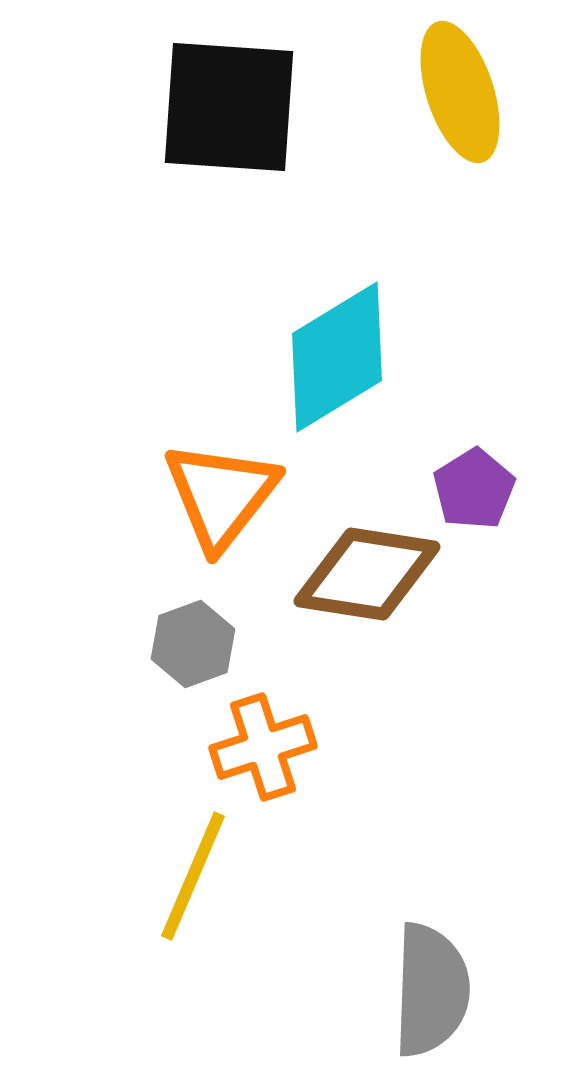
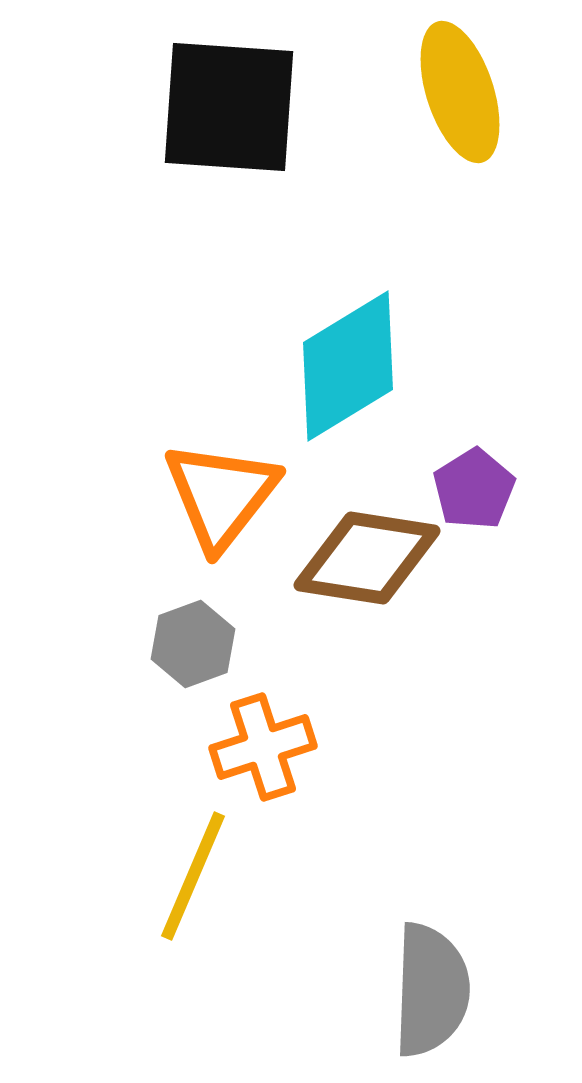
cyan diamond: moved 11 px right, 9 px down
brown diamond: moved 16 px up
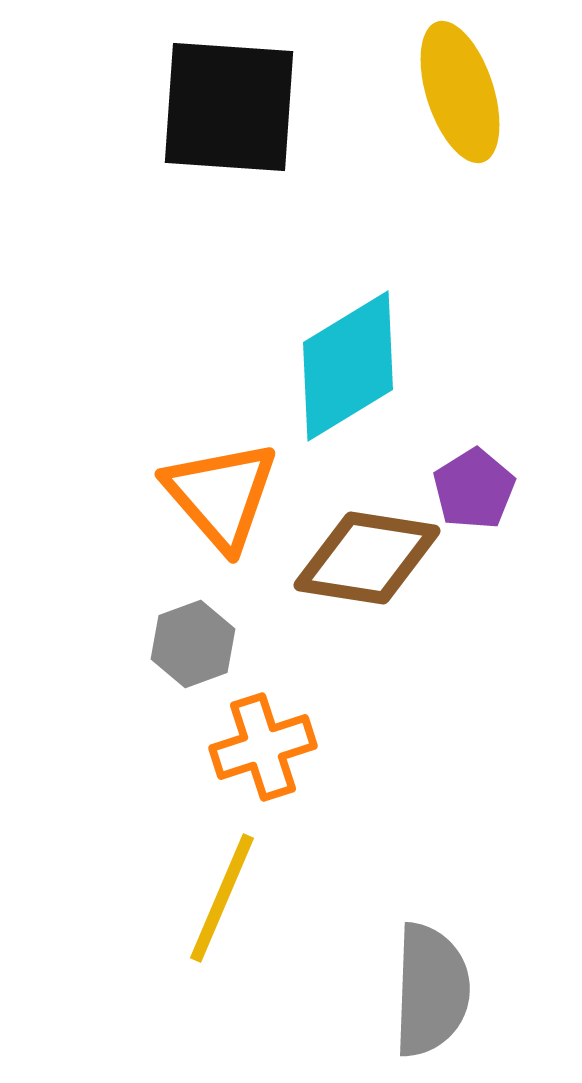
orange triangle: rotated 19 degrees counterclockwise
yellow line: moved 29 px right, 22 px down
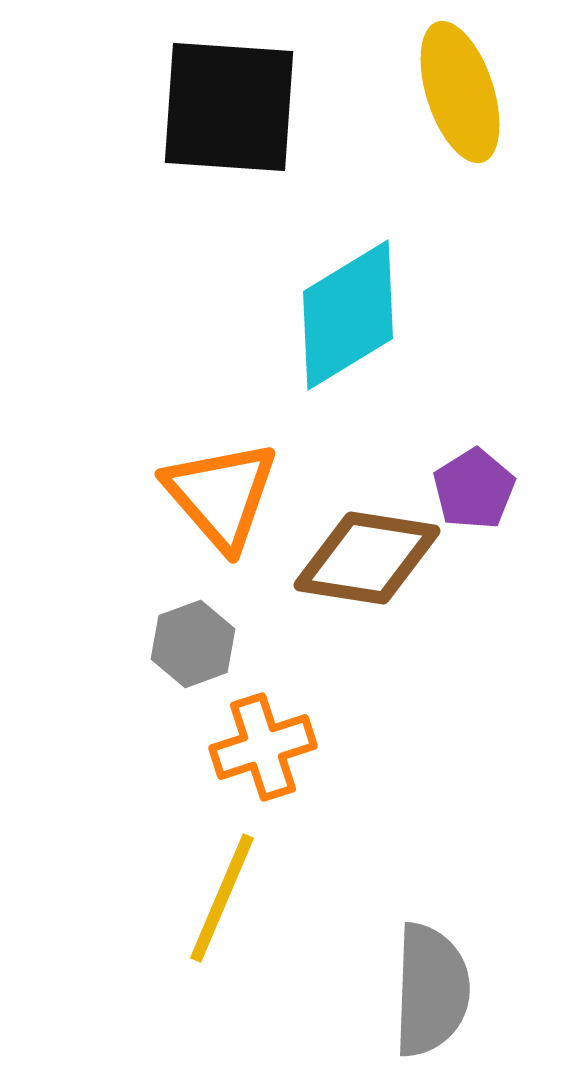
cyan diamond: moved 51 px up
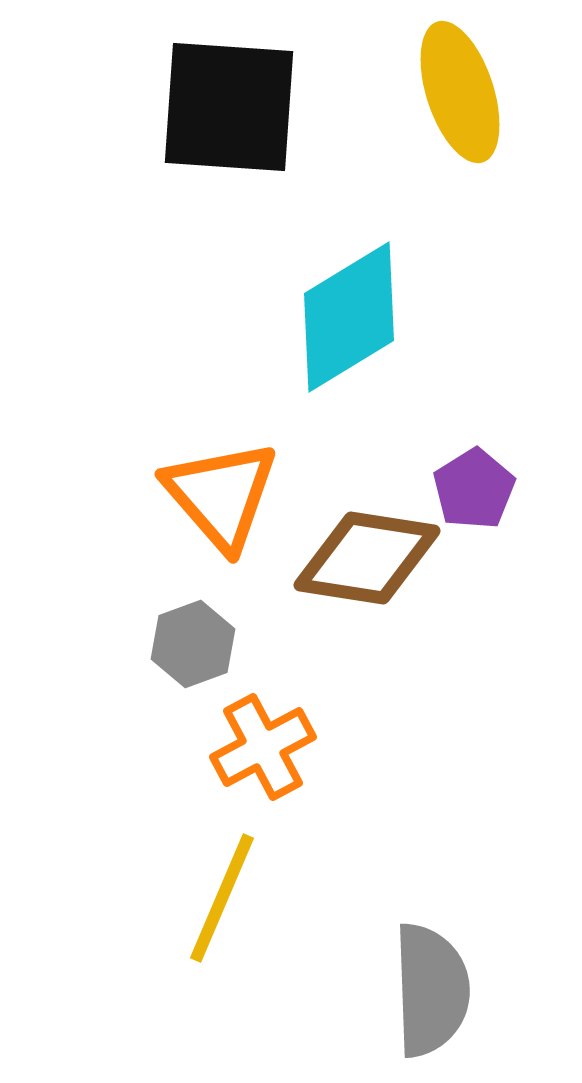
cyan diamond: moved 1 px right, 2 px down
orange cross: rotated 10 degrees counterclockwise
gray semicircle: rotated 4 degrees counterclockwise
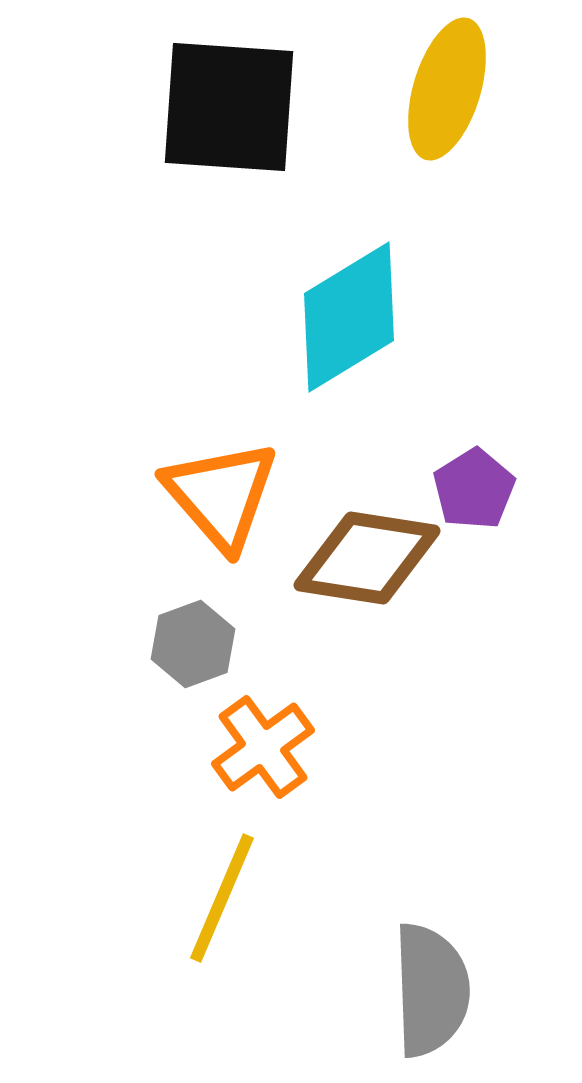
yellow ellipse: moved 13 px left, 3 px up; rotated 35 degrees clockwise
orange cross: rotated 8 degrees counterclockwise
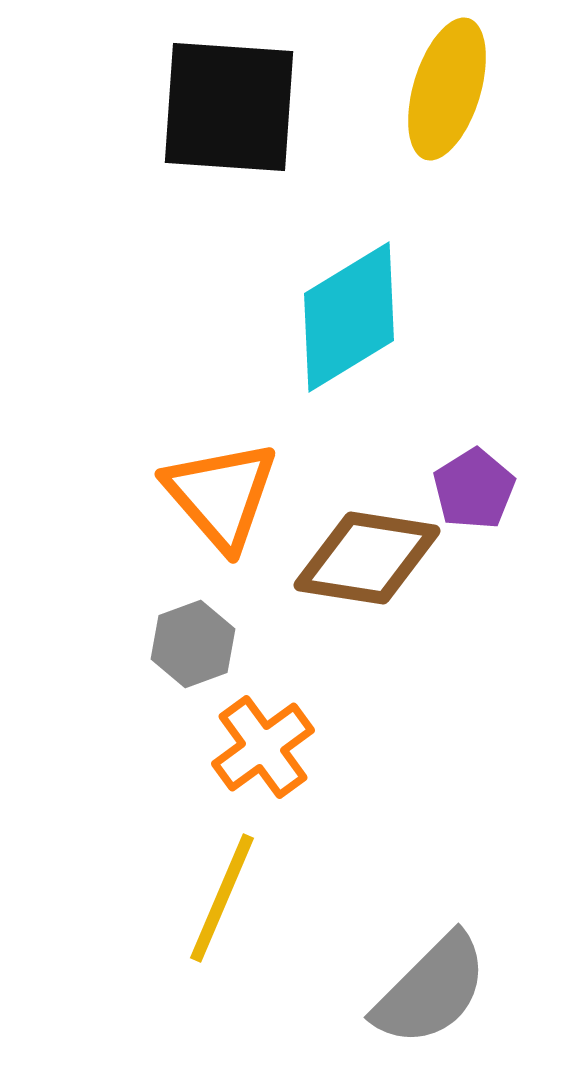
gray semicircle: rotated 47 degrees clockwise
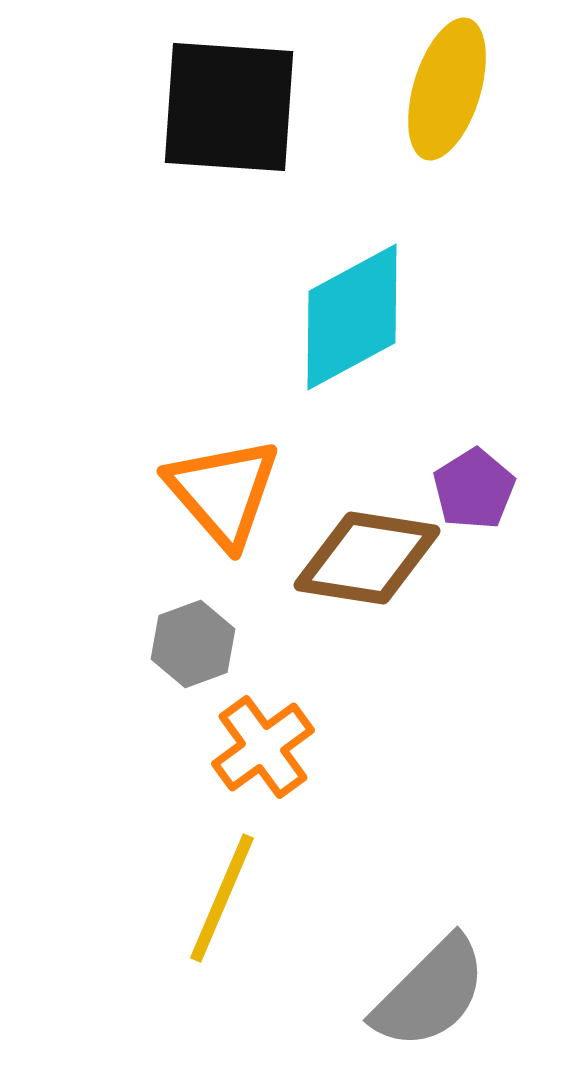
cyan diamond: moved 3 px right; rotated 3 degrees clockwise
orange triangle: moved 2 px right, 3 px up
gray semicircle: moved 1 px left, 3 px down
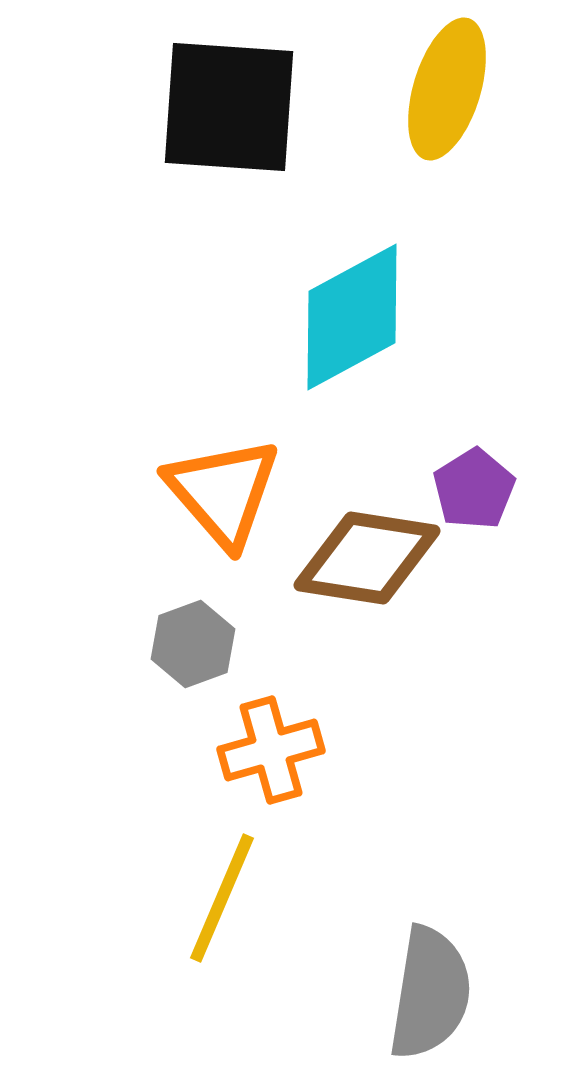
orange cross: moved 8 px right, 3 px down; rotated 20 degrees clockwise
gray semicircle: rotated 36 degrees counterclockwise
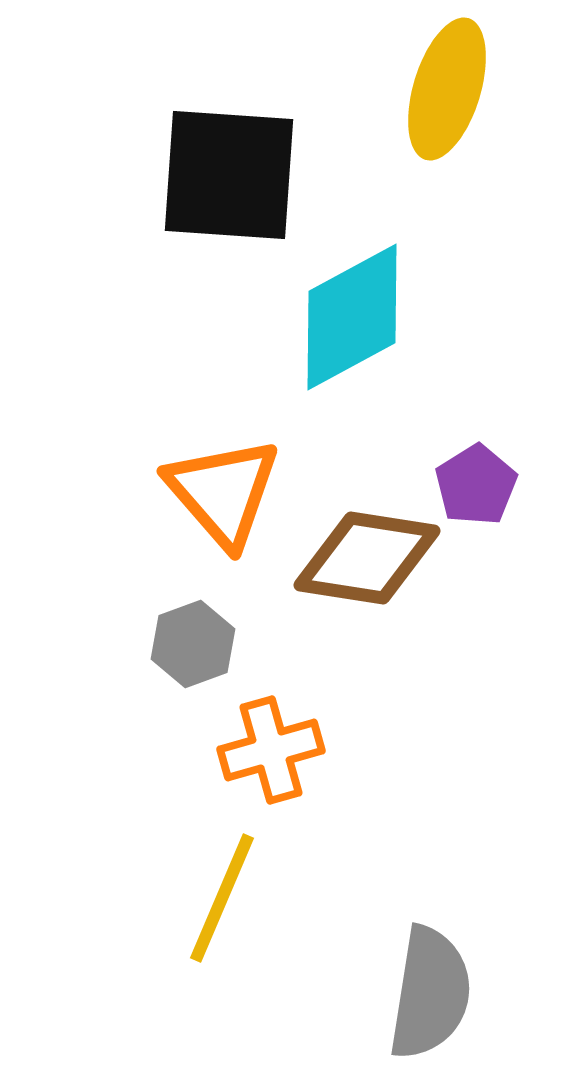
black square: moved 68 px down
purple pentagon: moved 2 px right, 4 px up
